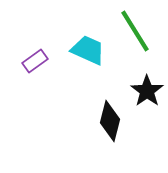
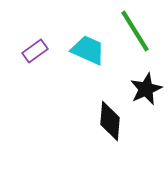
purple rectangle: moved 10 px up
black star: moved 1 px left, 2 px up; rotated 12 degrees clockwise
black diamond: rotated 9 degrees counterclockwise
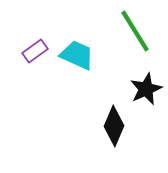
cyan trapezoid: moved 11 px left, 5 px down
black diamond: moved 4 px right, 5 px down; rotated 18 degrees clockwise
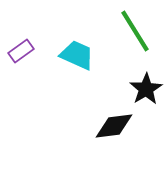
purple rectangle: moved 14 px left
black star: rotated 8 degrees counterclockwise
black diamond: rotated 60 degrees clockwise
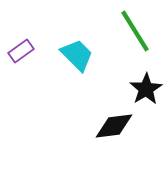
cyan trapezoid: rotated 21 degrees clockwise
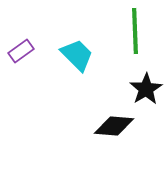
green line: rotated 30 degrees clockwise
black diamond: rotated 12 degrees clockwise
